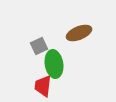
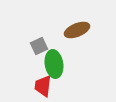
brown ellipse: moved 2 px left, 3 px up
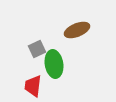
gray square: moved 2 px left, 3 px down
red trapezoid: moved 10 px left
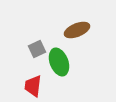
green ellipse: moved 5 px right, 2 px up; rotated 12 degrees counterclockwise
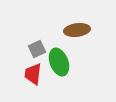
brown ellipse: rotated 15 degrees clockwise
red trapezoid: moved 12 px up
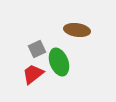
brown ellipse: rotated 15 degrees clockwise
red trapezoid: rotated 45 degrees clockwise
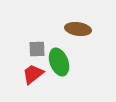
brown ellipse: moved 1 px right, 1 px up
gray square: rotated 24 degrees clockwise
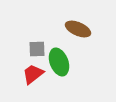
brown ellipse: rotated 15 degrees clockwise
